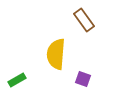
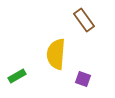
green rectangle: moved 4 px up
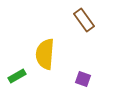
yellow semicircle: moved 11 px left
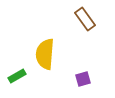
brown rectangle: moved 1 px right, 1 px up
purple square: rotated 35 degrees counterclockwise
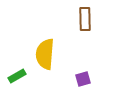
brown rectangle: rotated 35 degrees clockwise
